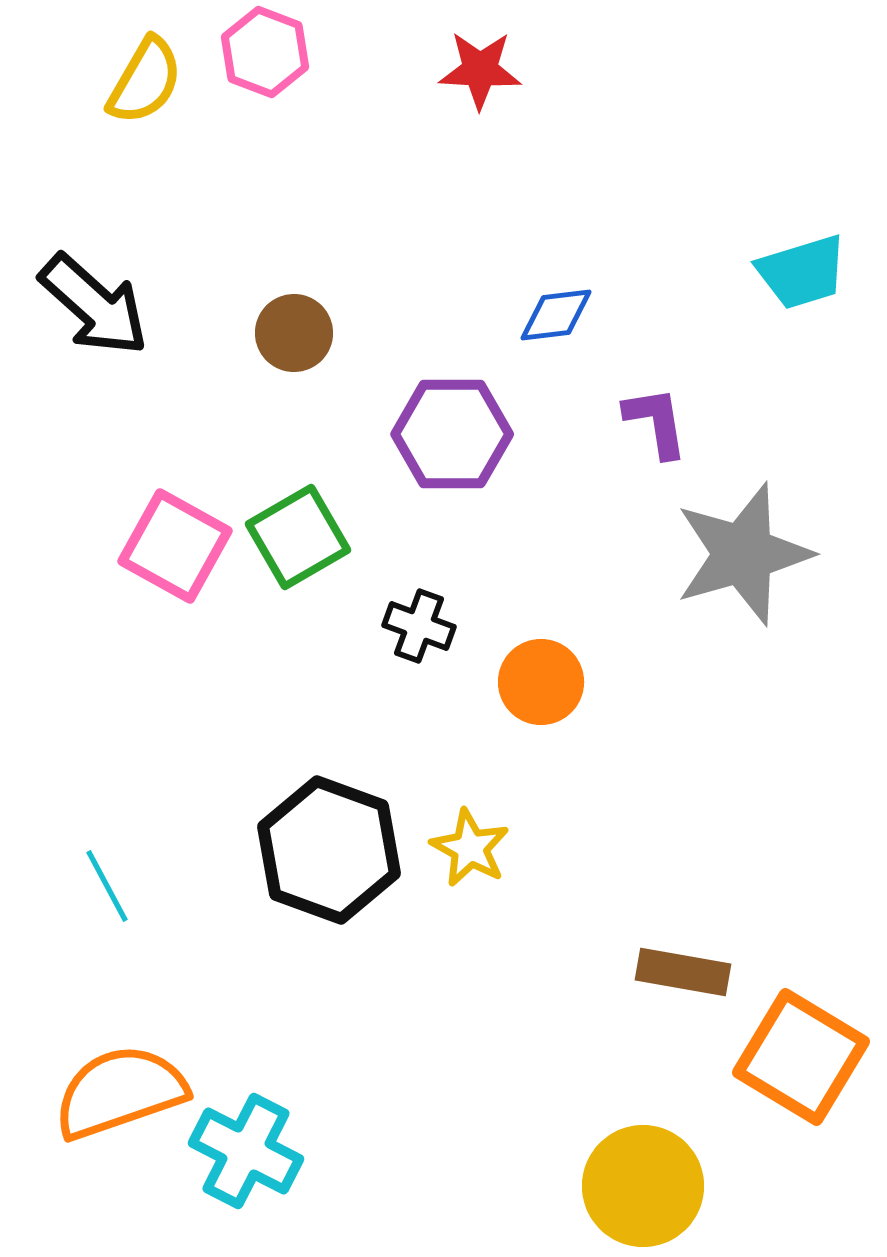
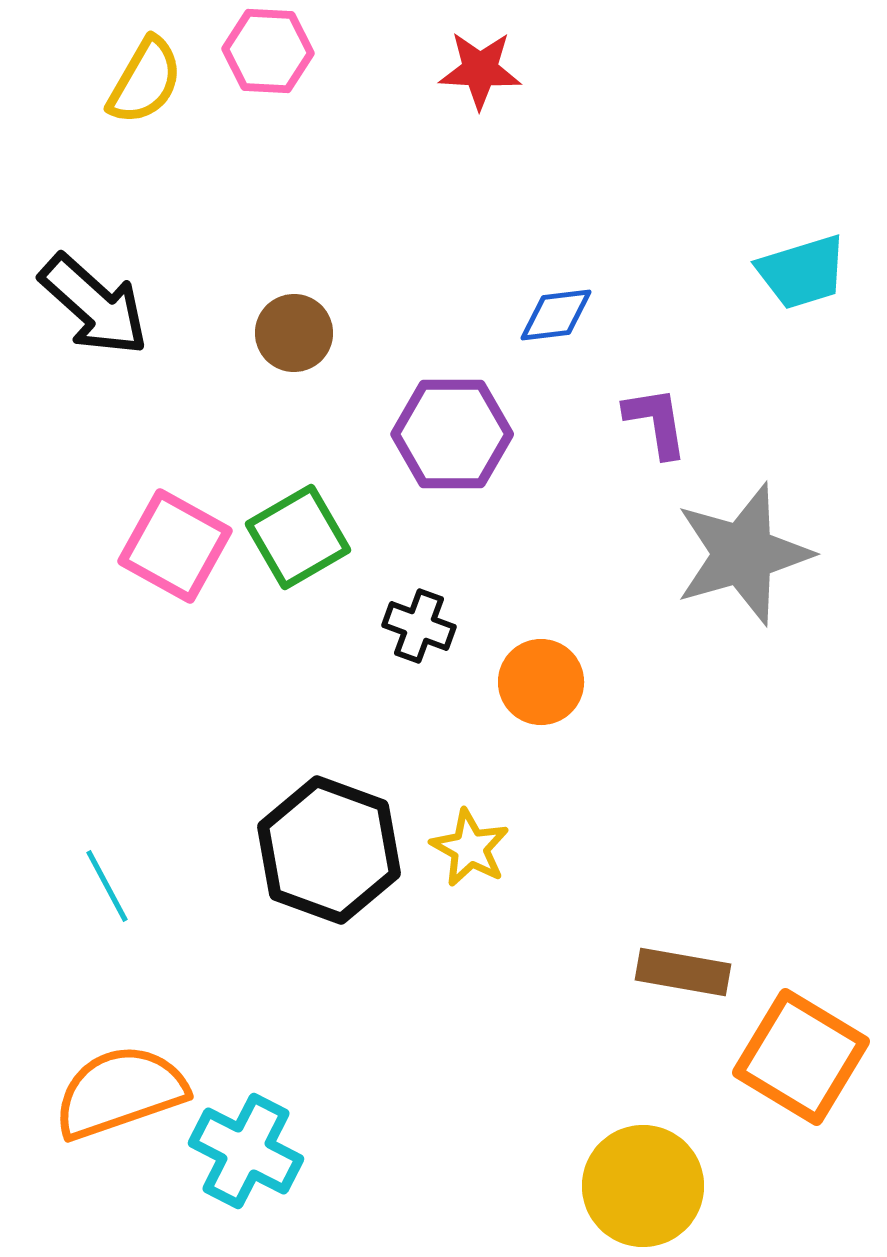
pink hexagon: moved 3 px right, 1 px up; rotated 18 degrees counterclockwise
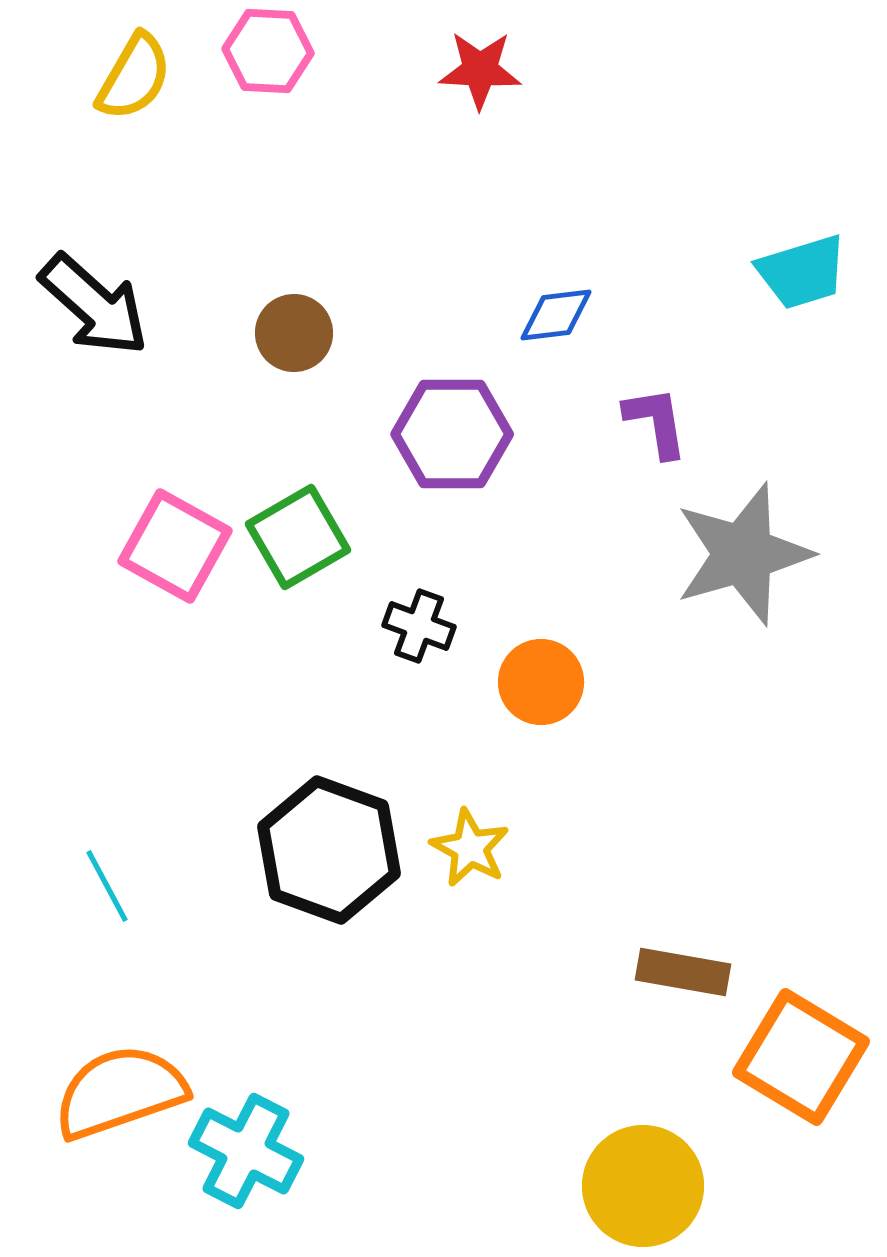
yellow semicircle: moved 11 px left, 4 px up
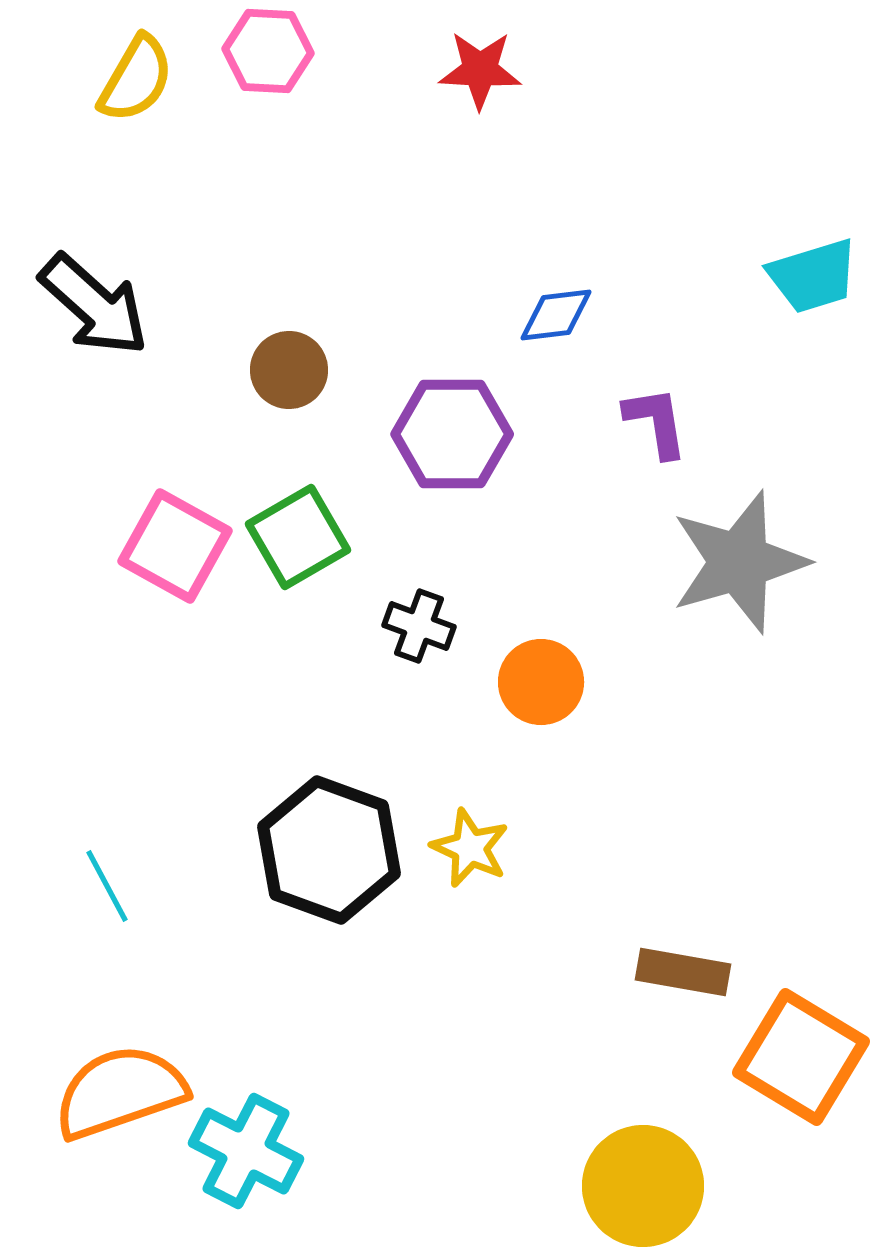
yellow semicircle: moved 2 px right, 2 px down
cyan trapezoid: moved 11 px right, 4 px down
brown circle: moved 5 px left, 37 px down
gray star: moved 4 px left, 8 px down
yellow star: rotated 4 degrees counterclockwise
